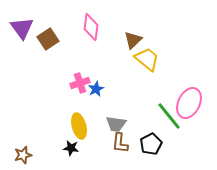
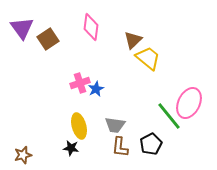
yellow trapezoid: moved 1 px right, 1 px up
gray trapezoid: moved 1 px left, 1 px down
brown L-shape: moved 4 px down
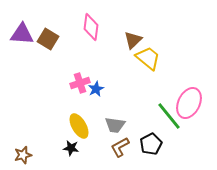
purple triangle: moved 6 px down; rotated 50 degrees counterclockwise
brown square: rotated 25 degrees counterclockwise
yellow ellipse: rotated 15 degrees counterclockwise
brown L-shape: rotated 55 degrees clockwise
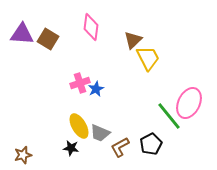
yellow trapezoid: rotated 24 degrees clockwise
gray trapezoid: moved 15 px left, 8 px down; rotated 15 degrees clockwise
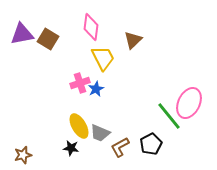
purple triangle: rotated 15 degrees counterclockwise
yellow trapezoid: moved 45 px left
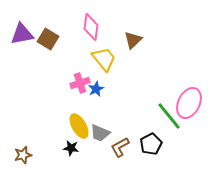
yellow trapezoid: moved 1 px right, 1 px down; rotated 12 degrees counterclockwise
